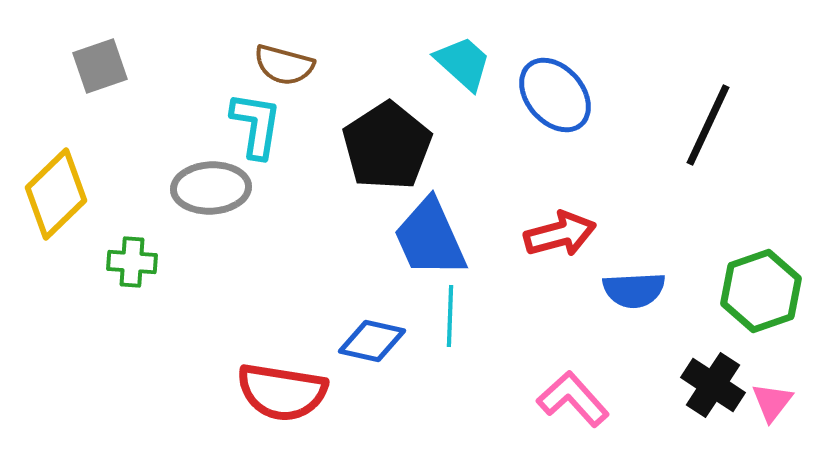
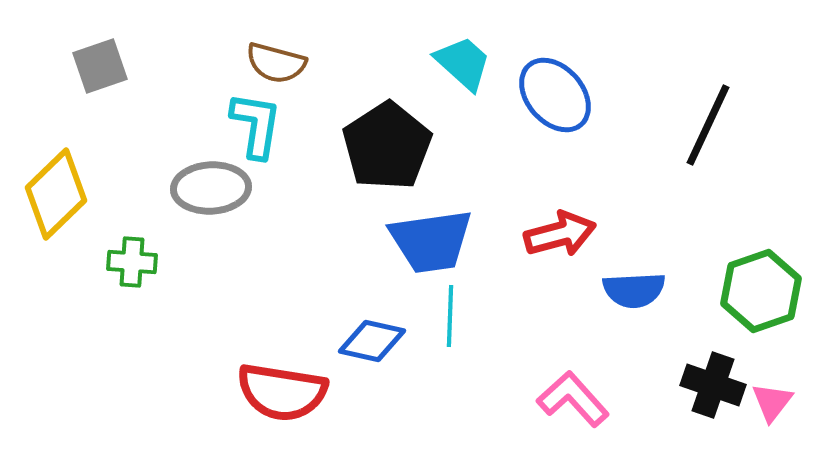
brown semicircle: moved 8 px left, 2 px up
blue trapezoid: moved 1 px right, 3 px down; rotated 74 degrees counterclockwise
black cross: rotated 14 degrees counterclockwise
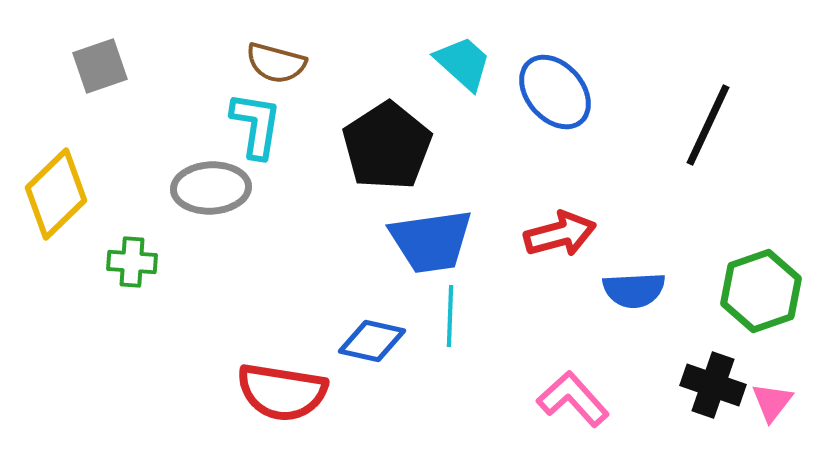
blue ellipse: moved 3 px up
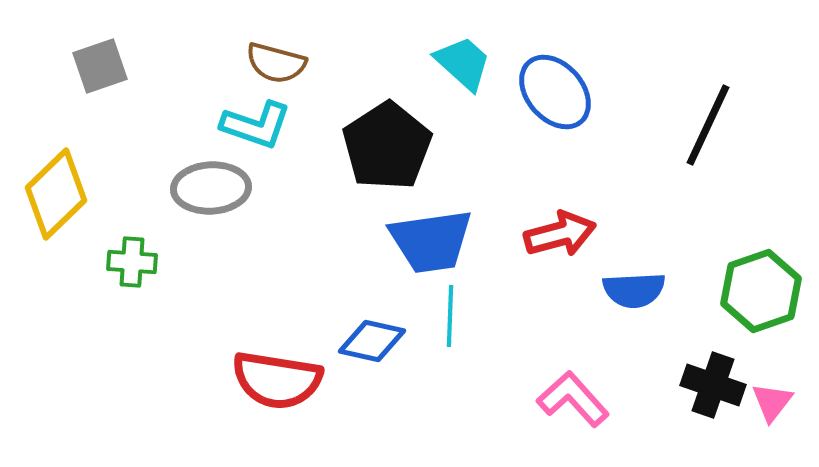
cyan L-shape: rotated 100 degrees clockwise
red semicircle: moved 5 px left, 12 px up
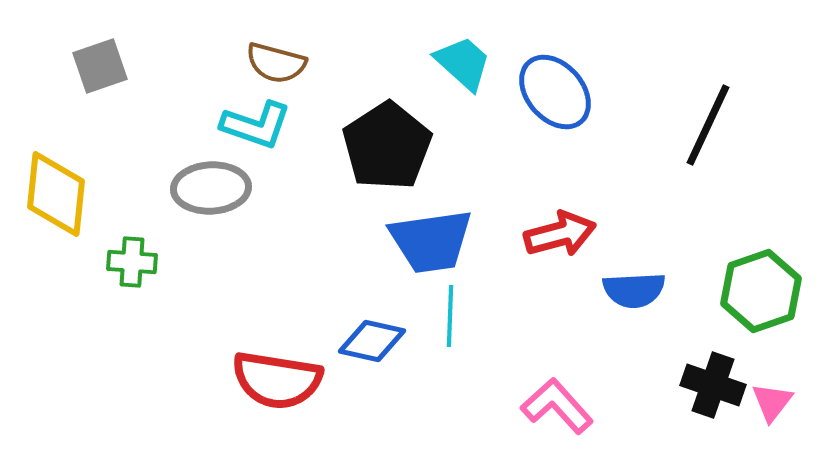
yellow diamond: rotated 40 degrees counterclockwise
pink L-shape: moved 16 px left, 7 px down
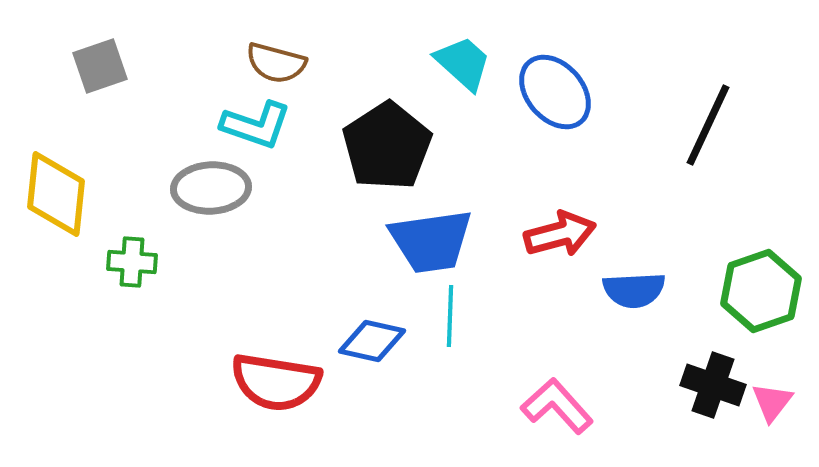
red semicircle: moved 1 px left, 2 px down
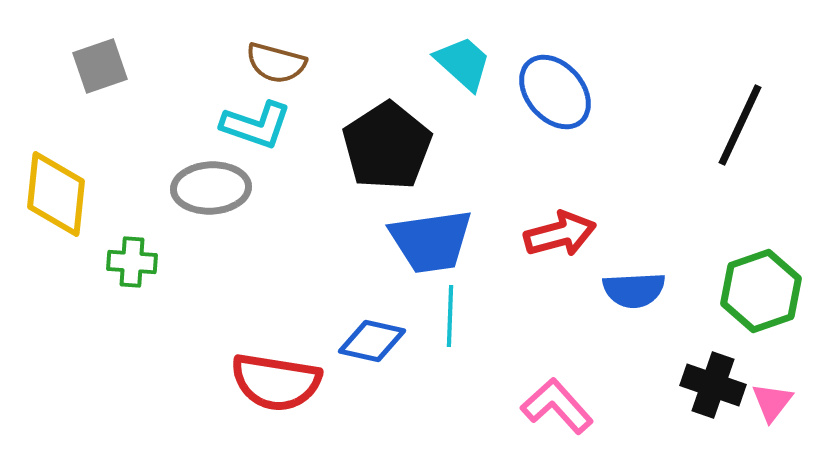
black line: moved 32 px right
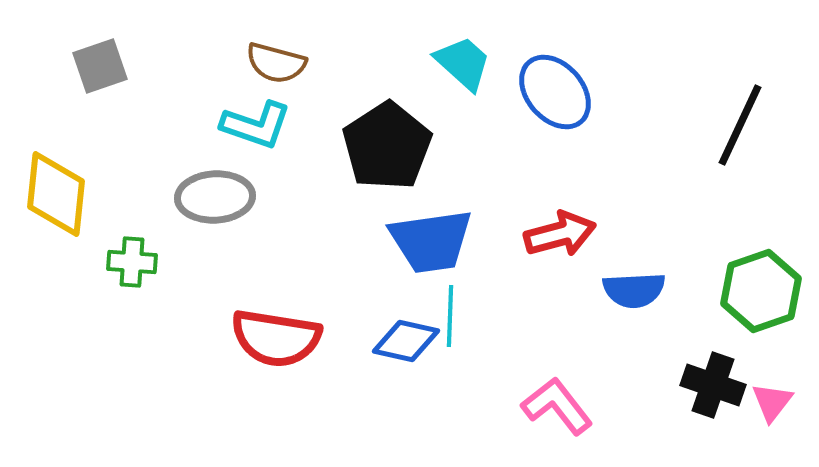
gray ellipse: moved 4 px right, 9 px down
blue diamond: moved 34 px right
red semicircle: moved 44 px up
pink L-shape: rotated 4 degrees clockwise
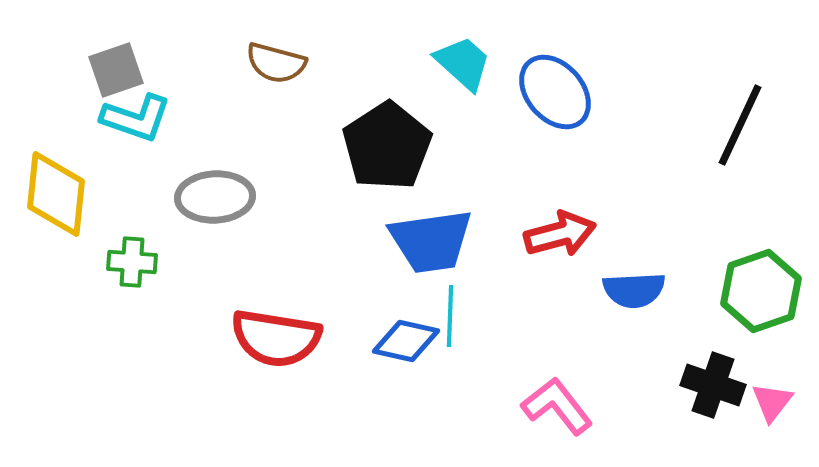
gray square: moved 16 px right, 4 px down
cyan L-shape: moved 120 px left, 7 px up
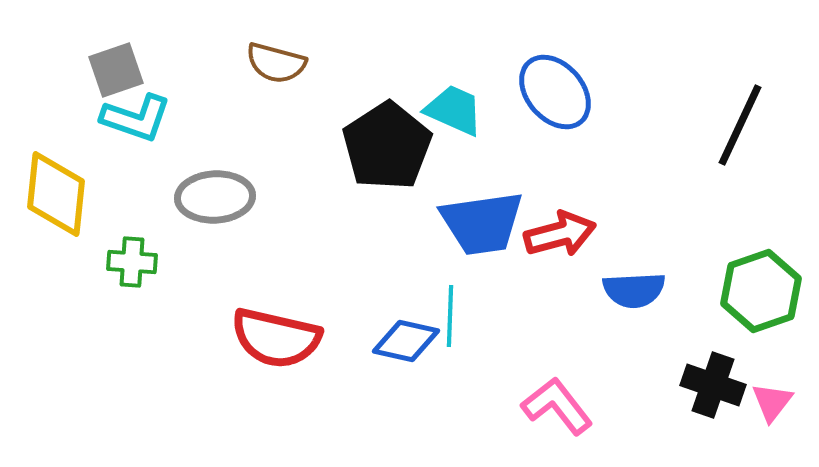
cyan trapezoid: moved 9 px left, 47 px down; rotated 18 degrees counterclockwise
blue trapezoid: moved 51 px right, 18 px up
red semicircle: rotated 4 degrees clockwise
